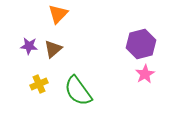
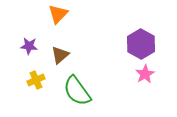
purple hexagon: rotated 16 degrees counterclockwise
brown triangle: moved 7 px right, 6 px down
yellow cross: moved 3 px left, 4 px up
green semicircle: moved 1 px left
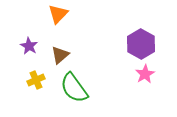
purple star: rotated 24 degrees clockwise
green semicircle: moved 3 px left, 3 px up
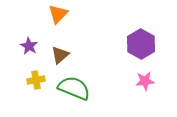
pink star: moved 7 px down; rotated 24 degrees clockwise
yellow cross: rotated 12 degrees clockwise
green semicircle: rotated 148 degrees clockwise
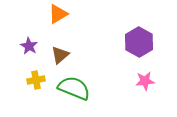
orange triangle: rotated 15 degrees clockwise
purple hexagon: moved 2 px left, 2 px up
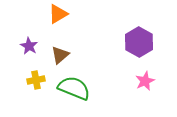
pink star: rotated 18 degrees counterclockwise
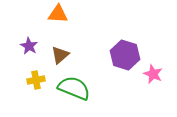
orange triangle: rotated 35 degrees clockwise
purple hexagon: moved 14 px left, 13 px down; rotated 12 degrees counterclockwise
pink star: moved 8 px right, 7 px up; rotated 24 degrees counterclockwise
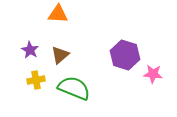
purple star: moved 1 px right, 4 px down
pink star: rotated 18 degrees counterclockwise
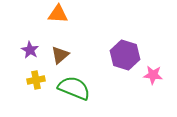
pink star: moved 1 px down
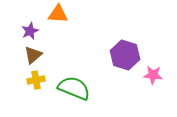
purple star: moved 19 px up; rotated 18 degrees clockwise
brown triangle: moved 27 px left
